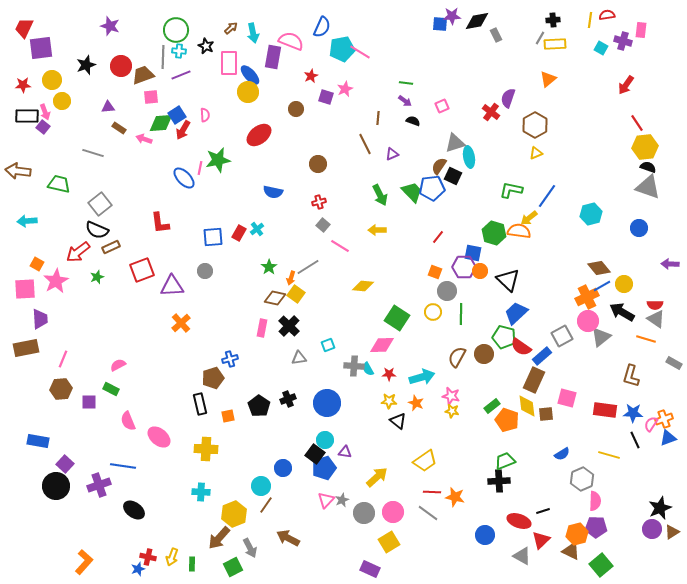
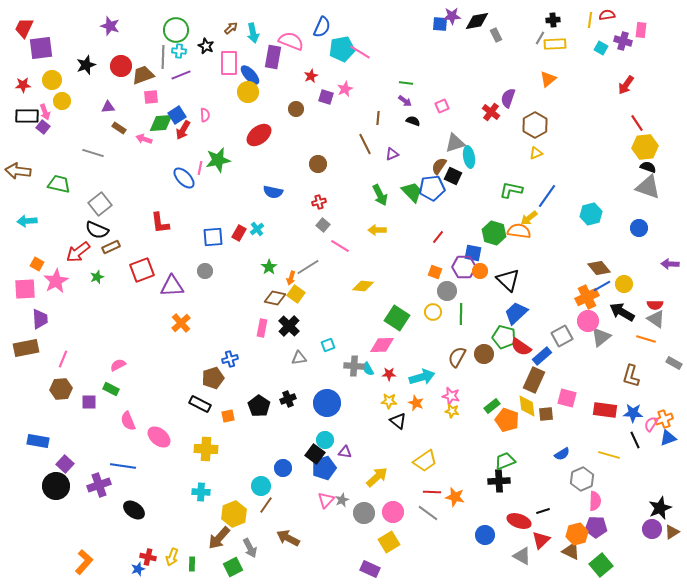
black rectangle at (200, 404): rotated 50 degrees counterclockwise
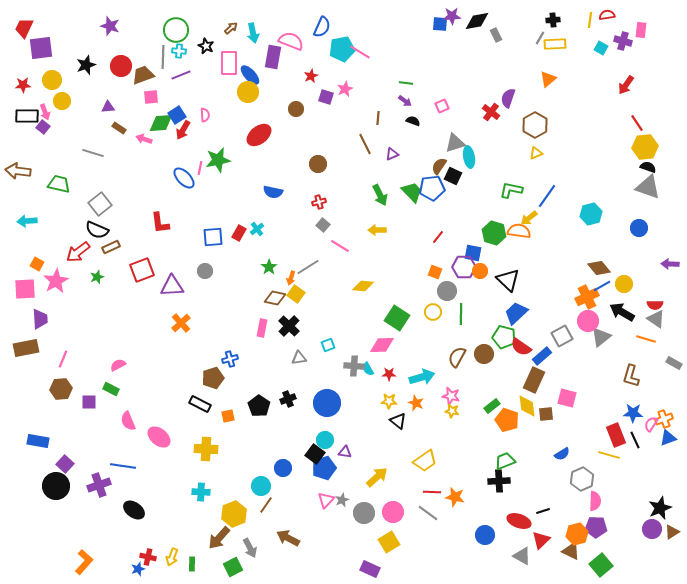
red rectangle at (605, 410): moved 11 px right, 25 px down; rotated 60 degrees clockwise
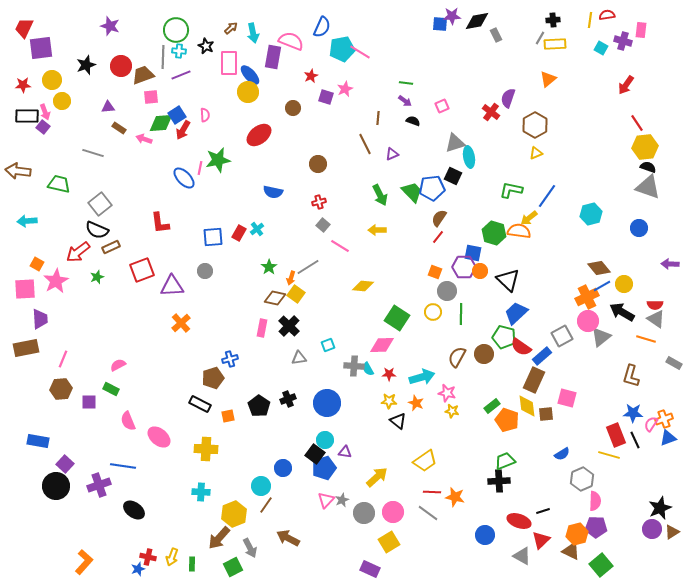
brown circle at (296, 109): moved 3 px left, 1 px up
brown semicircle at (439, 166): moved 52 px down
pink star at (451, 396): moved 4 px left, 3 px up
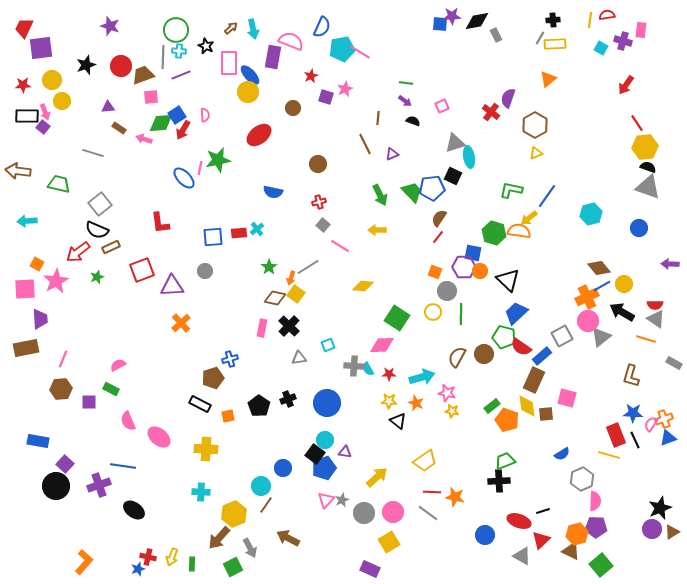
cyan arrow at (253, 33): moved 4 px up
red rectangle at (239, 233): rotated 56 degrees clockwise
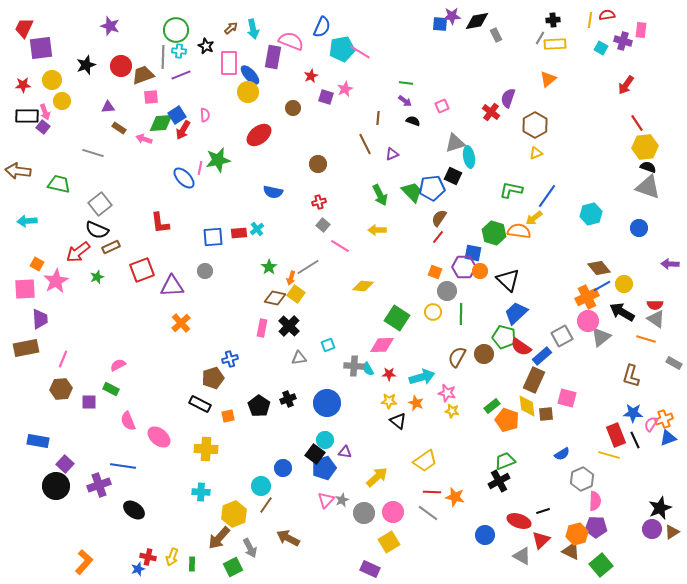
yellow arrow at (529, 218): moved 5 px right
black cross at (499, 481): rotated 25 degrees counterclockwise
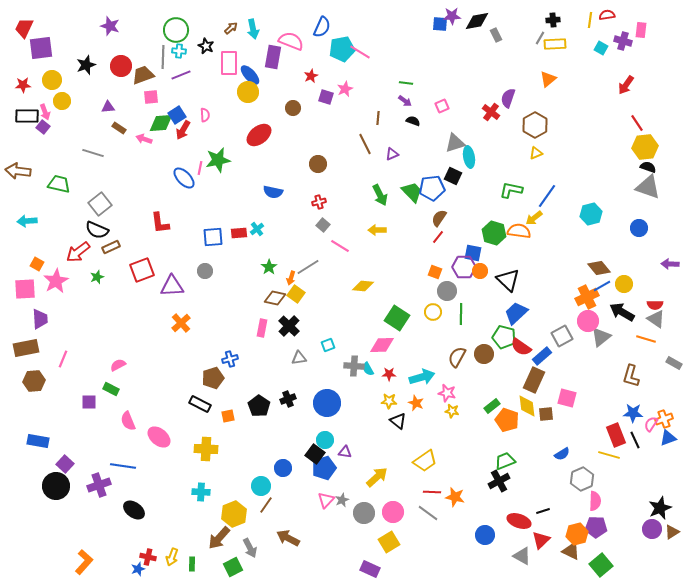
brown hexagon at (61, 389): moved 27 px left, 8 px up
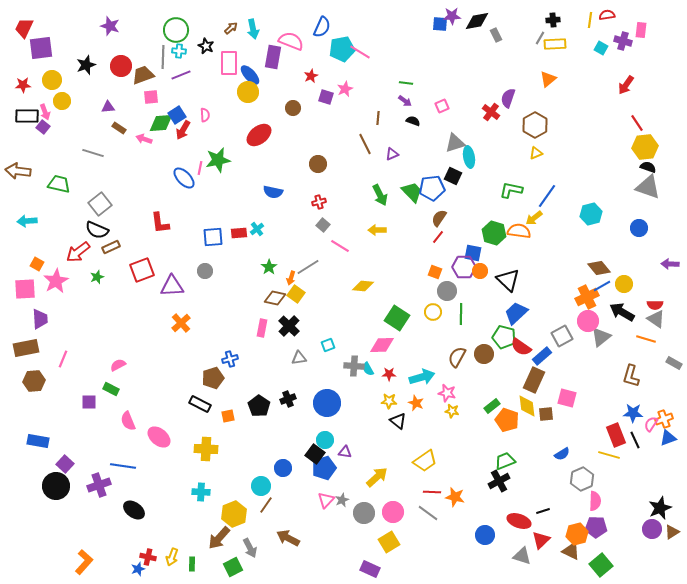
gray triangle at (522, 556): rotated 12 degrees counterclockwise
